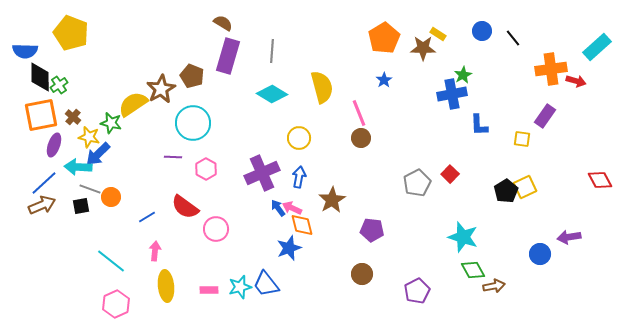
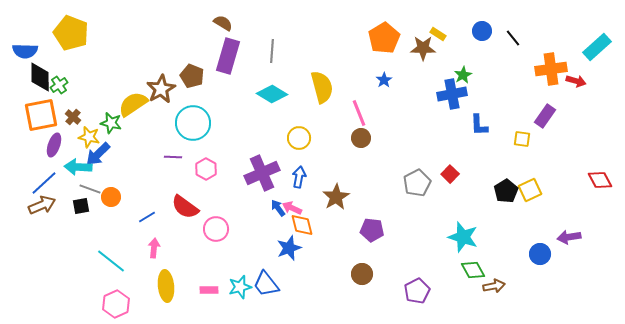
yellow square at (525, 187): moved 5 px right, 3 px down
brown star at (332, 200): moved 4 px right, 3 px up
pink arrow at (155, 251): moved 1 px left, 3 px up
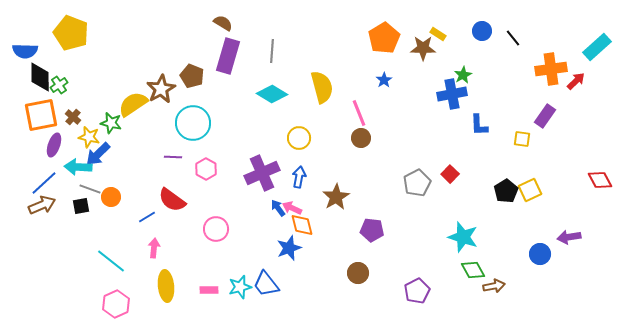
red arrow at (576, 81): rotated 60 degrees counterclockwise
red semicircle at (185, 207): moved 13 px left, 7 px up
brown circle at (362, 274): moved 4 px left, 1 px up
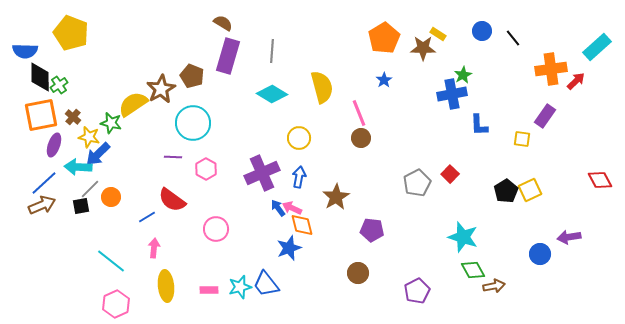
gray line at (90, 189): rotated 65 degrees counterclockwise
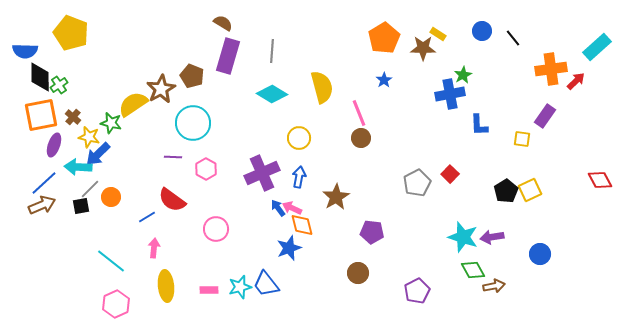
blue cross at (452, 94): moved 2 px left
purple pentagon at (372, 230): moved 2 px down
purple arrow at (569, 237): moved 77 px left
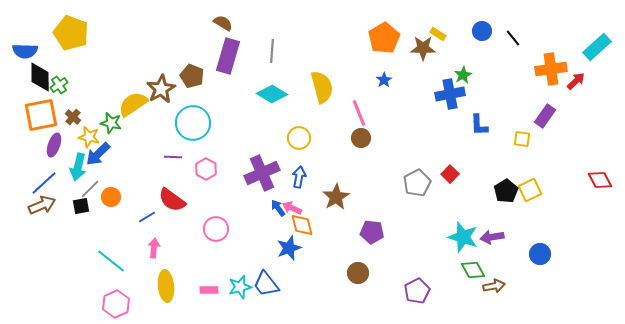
cyan arrow at (78, 167): rotated 80 degrees counterclockwise
